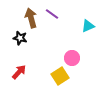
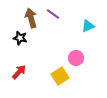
purple line: moved 1 px right
pink circle: moved 4 px right
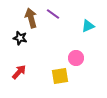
yellow square: rotated 24 degrees clockwise
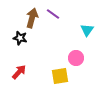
brown arrow: moved 1 px right; rotated 30 degrees clockwise
cyan triangle: moved 1 px left, 4 px down; rotated 32 degrees counterclockwise
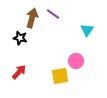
pink circle: moved 3 px down
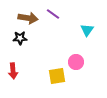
brown arrow: moved 4 px left; rotated 84 degrees clockwise
black star: rotated 16 degrees counterclockwise
pink circle: moved 1 px down
red arrow: moved 6 px left, 1 px up; rotated 133 degrees clockwise
yellow square: moved 3 px left
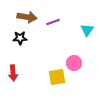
purple line: moved 8 px down; rotated 56 degrees counterclockwise
brown arrow: moved 1 px left, 1 px up
pink circle: moved 2 px left, 1 px down
red arrow: moved 2 px down
yellow square: moved 1 px down
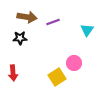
yellow square: rotated 24 degrees counterclockwise
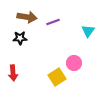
cyan triangle: moved 1 px right, 1 px down
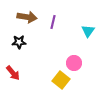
purple line: rotated 56 degrees counterclockwise
black star: moved 1 px left, 4 px down
red arrow: rotated 35 degrees counterclockwise
yellow square: moved 4 px right, 3 px down; rotated 18 degrees counterclockwise
